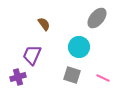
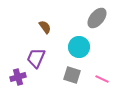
brown semicircle: moved 1 px right, 3 px down
purple trapezoid: moved 4 px right, 3 px down
pink line: moved 1 px left, 1 px down
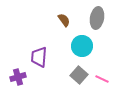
gray ellipse: rotated 30 degrees counterclockwise
brown semicircle: moved 19 px right, 7 px up
cyan circle: moved 3 px right, 1 px up
purple trapezoid: moved 3 px right, 1 px up; rotated 20 degrees counterclockwise
gray square: moved 7 px right; rotated 24 degrees clockwise
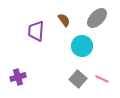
gray ellipse: rotated 35 degrees clockwise
purple trapezoid: moved 3 px left, 26 px up
gray square: moved 1 px left, 4 px down
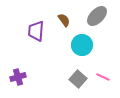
gray ellipse: moved 2 px up
cyan circle: moved 1 px up
pink line: moved 1 px right, 2 px up
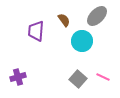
cyan circle: moved 4 px up
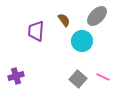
purple cross: moved 2 px left, 1 px up
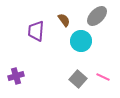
cyan circle: moved 1 px left
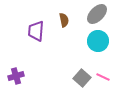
gray ellipse: moved 2 px up
brown semicircle: rotated 24 degrees clockwise
cyan circle: moved 17 px right
gray square: moved 4 px right, 1 px up
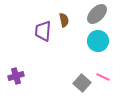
purple trapezoid: moved 7 px right
gray square: moved 5 px down
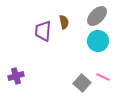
gray ellipse: moved 2 px down
brown semicircle: moved 2 px down
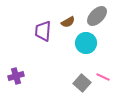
brown semicircle: moved 4 px right; rotated 72 degrees clockwise
cyan circle: moved 12 px left, 2 px down
